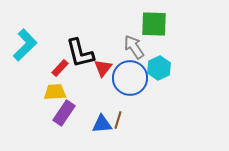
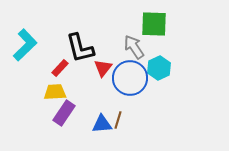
black L-shape: moved 5 px up
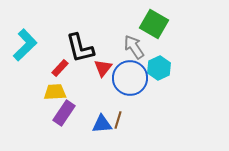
green square: rotated 28 degrees clockwise
